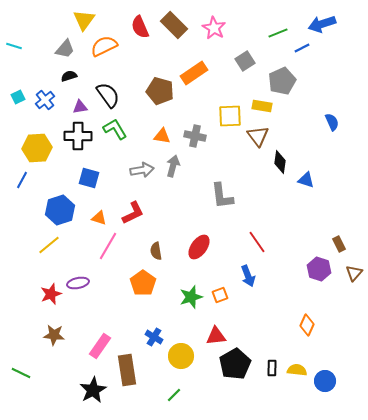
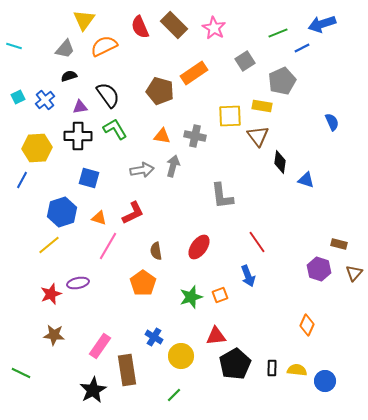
blue hexagon at (60, 210): moved 2 px right, 2 px down
brown rectangle at (339, 244): rotated 49 degrees counterclockwise
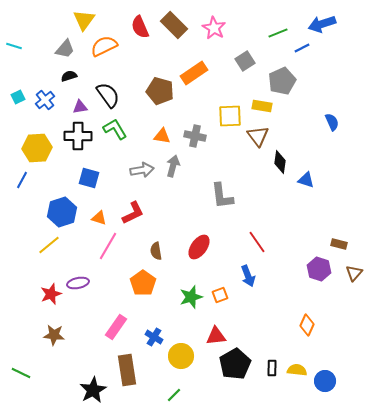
pink rectangle at (100, 346): moved 16 px right, 19 px up
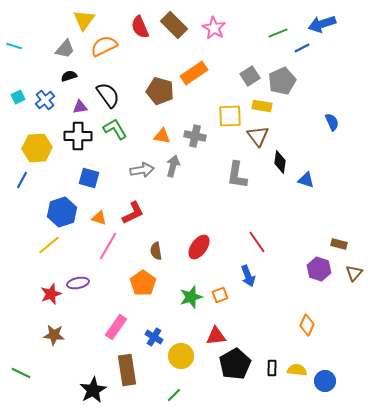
gray square at (245, 61): moved 5 px right, 15 px down
gray L-shape at (222, 196): moved 15 px right, 21 px up; rotated 16 degrees clockwise
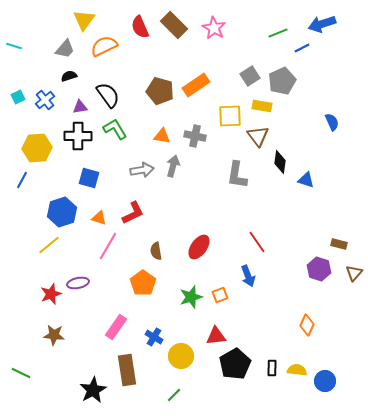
orange rectangle at (194, 73): moved 2 px right, 12 px down
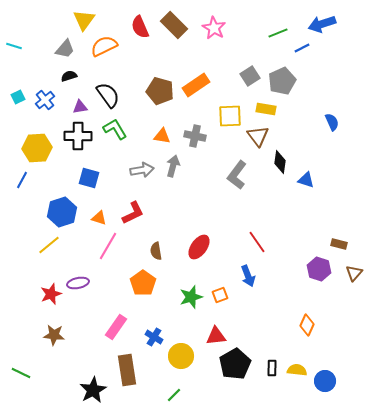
yellow rectangle at (262, 106): moved 4 px right, 3 px down
gray L-shape at (237, 175): rotated 28 degrees clockwise
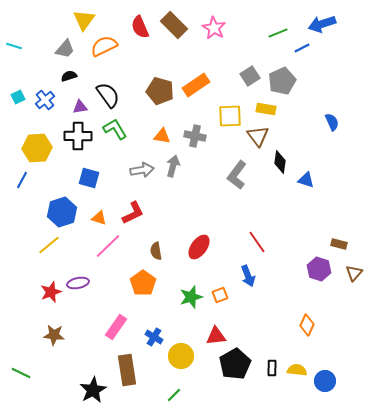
pink line at (108, 246): rotated 16 degrees clockwise
red star at (51, 294): moved 2 px up
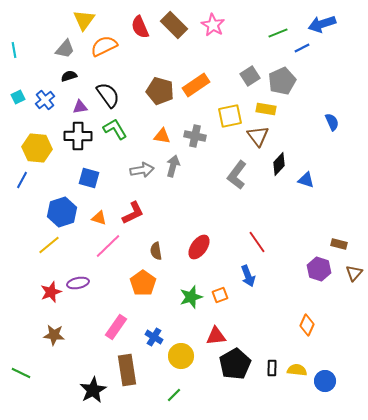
pink star at (214, 28): moved 1 px left, 3 px up
cyan line at (14, 46): moved 4 px down; rotated 63 degrees clockwise
yellow square at (230, 116): rotated 10 degrees counterclockwise
yellow hexagon at (37, 148): rotated 8 degrees clockwise
black diamond at (280, 162): moved 1 px left, 2 px down; rotated 35 degrees clockwise
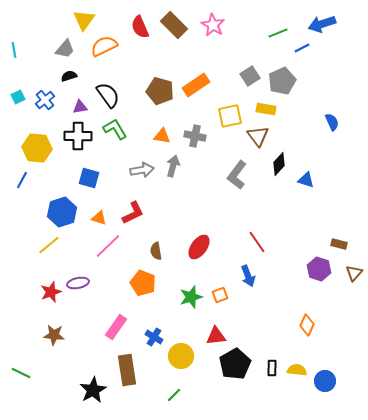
orange pentagon at (143, 283): rotated 15 degrees counterclockwise
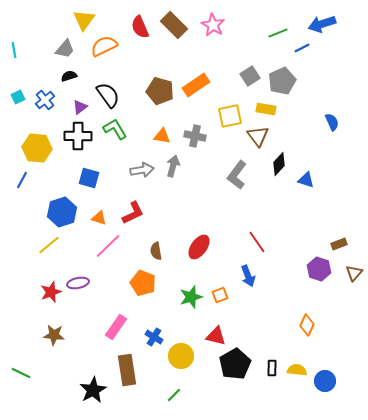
purple triangle at (80, 107): rotated 28 degrees counterclockwise
brown rectangle at (339, 244): rotated 35 degrees counterclockwise
red triangle at (216, 336): rotated 20 degrees clockwise
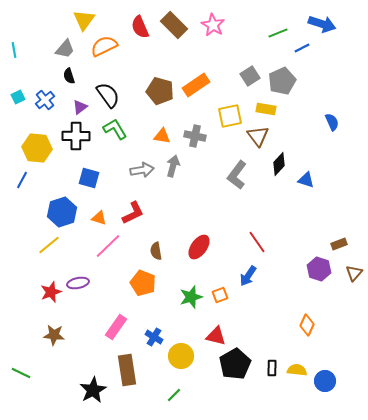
blue arrow at (322, 24): rotated 144 degrees counterclockwise
black semicircle at (69, 76): rotated 91 degrees counterclockwise
black cross at (78, 136): moved 2 px left
blue arrow at (248, 276): rotated 55 degrees clockwise
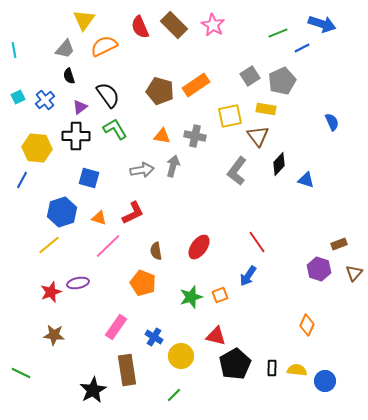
gray L-shape at (237, 175): moved 4 px up
